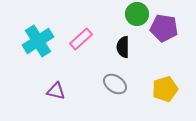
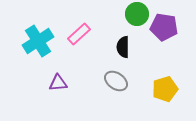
purple pentagon: moved 1 px up
pink rectangle: moved 2 px left, 5 px up
gray ellipse: moved 1 px right, 3 px up
purple triangle: moved 2 px right, 8 px up; rotated 18 degrees counterclockwise
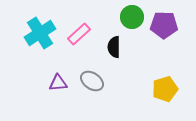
green circle: moved 5 px left, 3 px down
purple pentagon: moved 2 px up; rotated 8 degrees counterclockwise
cyan cross: moved 2 px right, 8 px up
black semicircle: moved 9 px left
gray ellipse: moved 24 px left
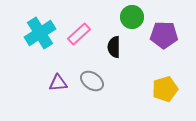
purple pentagon: moved 10 px down
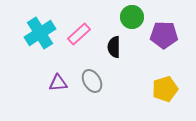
gray ellipse: rotated 25 degrees clockwise
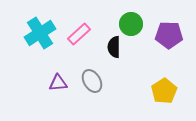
green circle: moved 1 px left, 7 px down
purple pentagon: moved 5 px right
yellow pentagon: moved 1 px left, 2 px down; rotated 15 degrees counterclockwise
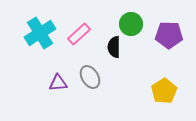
gray ellipse: moved 2 px left, 4 px up
